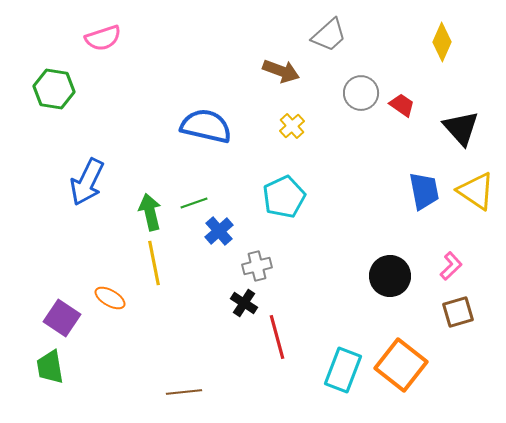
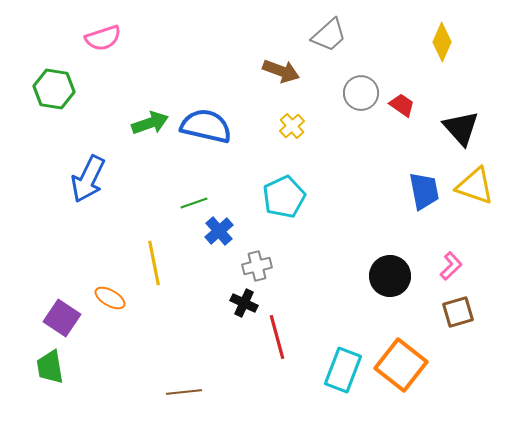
blue arrow: moved 1 px right, 3 px up
yellow triangle: moved 1 px left, 5 px up; rotated 15 degrees counterclockwise
green arrow: moved 89 px up; rotated 84 degrees clockwise
black cross: rotated 8 degrees counterclockwise
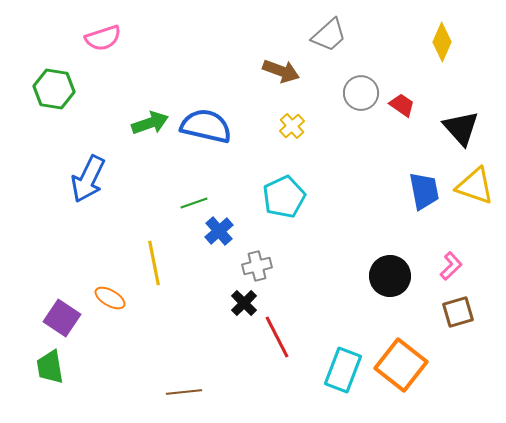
black cross: rotated 20 degrees clockwise
red line: rotated 12 degrees counterclockwise
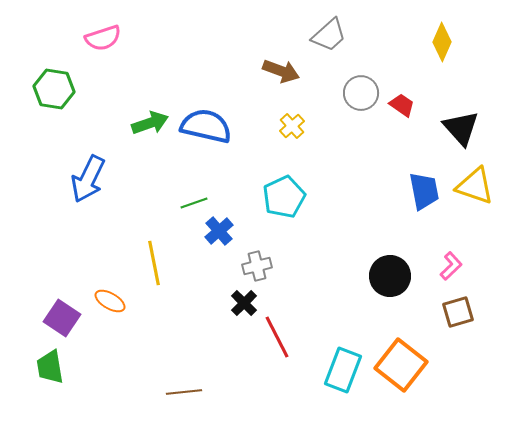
orange ellipse: moved 3 px down
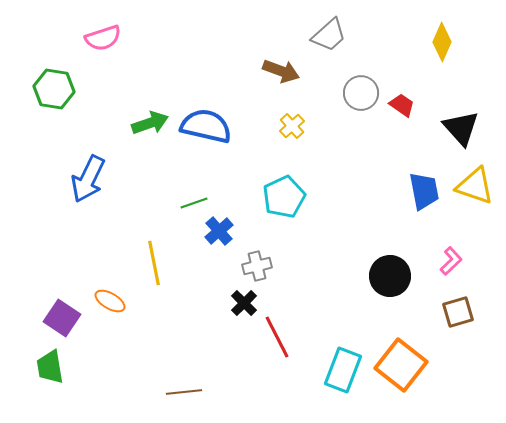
pink L-shape: moved 5 px up
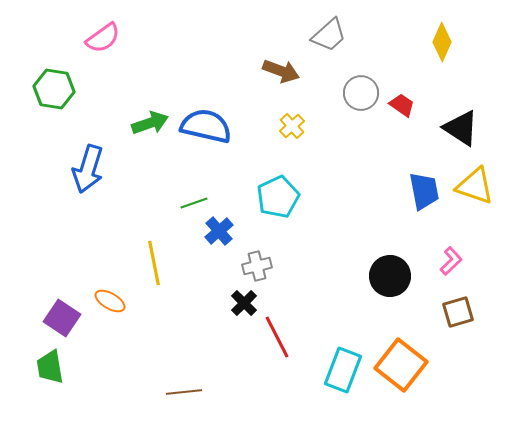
pink semicircle: rotated 18 degrees counterclockwise
black triangle: rotated 15 degrees counterclockwise
blue arrow: moved 10 px up; rotated 9 degrees counterclockwise
cyan pentagon: moved 6 px left
